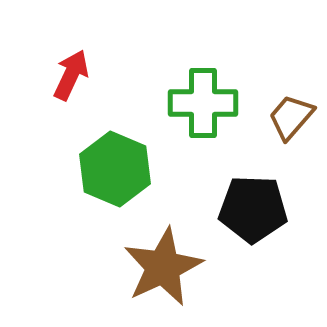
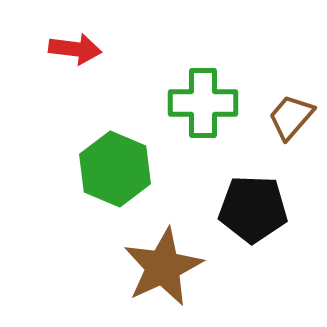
red arrow: moved 4 px right, 26 px up; rotated 72 degrees clockwise
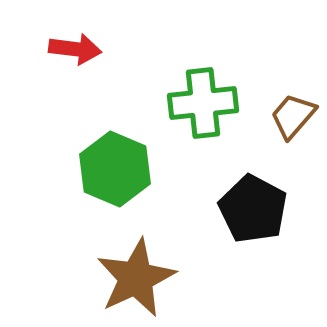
green cross: rotated 6 degrees counterclockwise
brown trapezoid: moved 2 px right, 1 px up
black pentagon: rotated 26 degrees clockwise
brown star: moved 27 px left, 11 px down
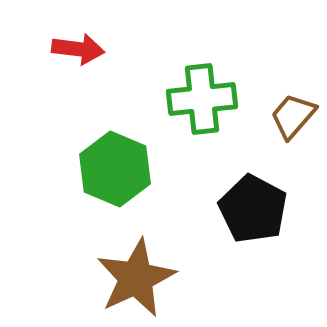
red arrow: moved 3 px right
green cross: moved 1 px left, 4 px up
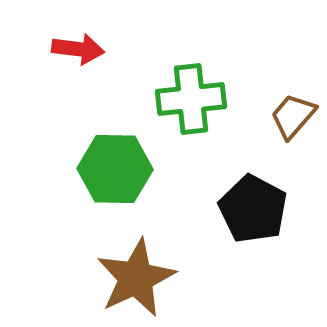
green cross: moved 11 px left
green hexagon: rotated 22 degrees counterclockwise
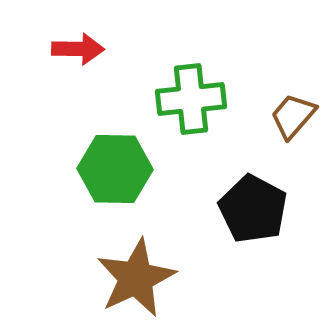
red arrow: rotated 6 degrees counterclockwise
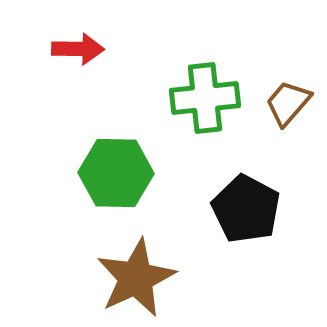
green cross: moved 14 px right, 1 px up
brown trapezoid: moved 5 px left, 13 px up
green hexagon: moved 1 px right, 4 px down
black pentagon: moved 7 px left
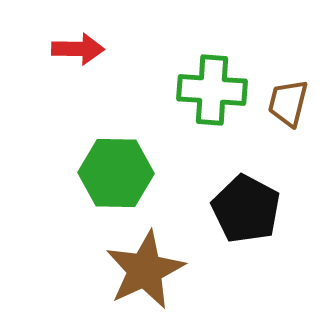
green cross: moved 7 px right, 8 px up; rotated 10 degrees clockwise
brown trapezoid: rotated 27 degrees counterclockwise
brown star: moved 9 px right, 8 px up
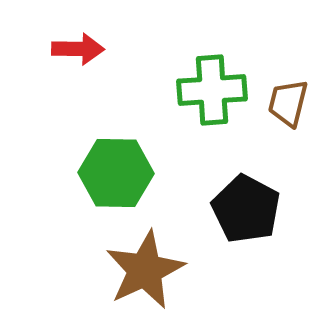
green cross: rotated 8 degrees counterclockwise
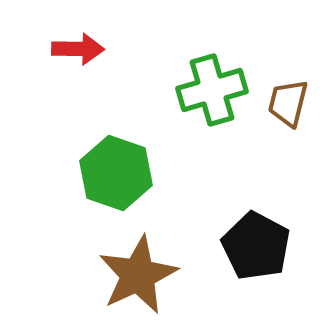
green cross: rotated 12 degrees counterclockwise
green hexagon: rotated 18 degrees clockwise
black pentagon: moved 10 px right, 37 px down
brown star: moved 7 px left, 5 px down
